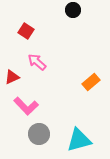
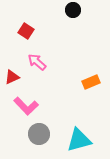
orange rectangle: rotated 18 degrees clockwise
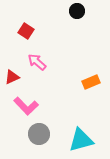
black circle: moved 4 px right, 1 px down
cyan triangle: moved 2 px right
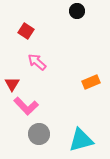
red triangle: moved 7 px down; rotated 35 degrees counterclockwise
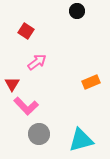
pink arrow: rotated 102 degrees clockwise
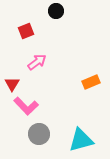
black circle: moved 21 px left
red square: rotated 35 degrees clockwise
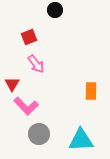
black circle: moved 1 px left, 1 px up
red square: moved 3 px right, 6 px down
pink arrow: moved 1 px left, 2 px down; rotated 90 degrees clockwise
orange rectangle: moved 9 px down; rotated 66 degrees counterclockwise
cyan triangle: rotated 12 degrees clockwise
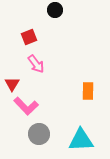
orange rectangle: moved 3 px left
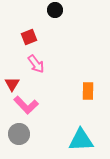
pink L-shape: moved 1 px up
gray circle: moved 20 px left
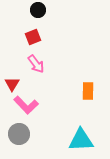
black circle: moved 17 px left
red square: moved 4 px right
